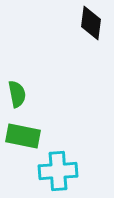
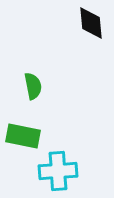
black diamond: rotated 12 degrees counterclockwise
green semicircle: moved 16 px right, 8 px up
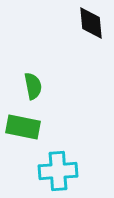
green rectangle: moved 9 px up
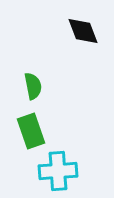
black diamond: moved 8 px left, 8 px down; rotated 16 degrees counterclockwise
green rectangle: moved 8 px right, 4 px down; rotated 60 degrees clockwise
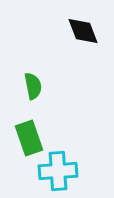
green rectangle: moved 2 px left, 7 px down
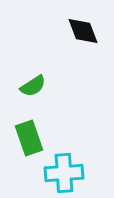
green semicircle: rotated 68 degrees clockwise
cyan cross: moved 6 px right, 2 px down
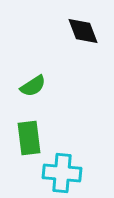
green rectangle: rotated 12 degrees clockwise
cyan cross: moved 2 px left; rotated 9 degrees clockwise
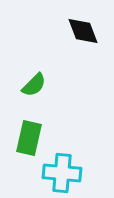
green semicircle: moved 1 px right, 1 px up; rotated 12 degrees counterclockwise
green rectangle: rotated 20 degrees clockwise
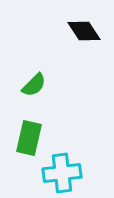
black diamond: moved 1 px right; rotated 12 degrees counterclockwise
cyan cross: rotated 12 degrees counterclockwise
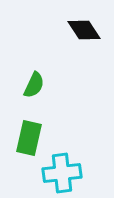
black diamond: moved 1 px up
green semicircle: rotated 20 degrees counterclockwise
